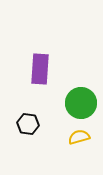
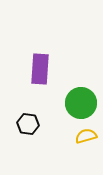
yellow semicircle: moved 7 px right, 1 px up
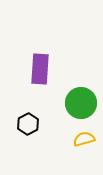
black hexagon: rotated 25 degrees clockwise
yellow semicircle: moved 2 px left, 3 px down
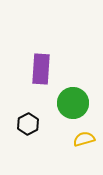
purple rectangle: moved 1 px right
green circle: moved 8 px left
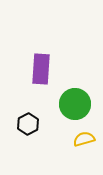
green circle: moved 2 px right, 1 px down
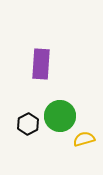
purple rectangle: moved 5 px up
green circle: moved 15 px left, 12 px down
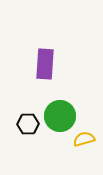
purple rectangle: moved 4 px right
black hexagon: rotated 25 degrees clockwise
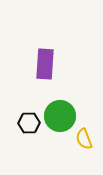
black hexagon: moved 1 px right, 1 px up
yellow semicircle: rotated 95 degrees counterclockwise
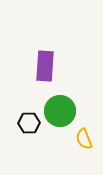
purple rectangle: moved 2 px down
green circle: moved 5 px up
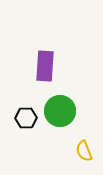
black hexagon: moved 3 px left, 5 px up
yellow semicircle: moved 12 px down
